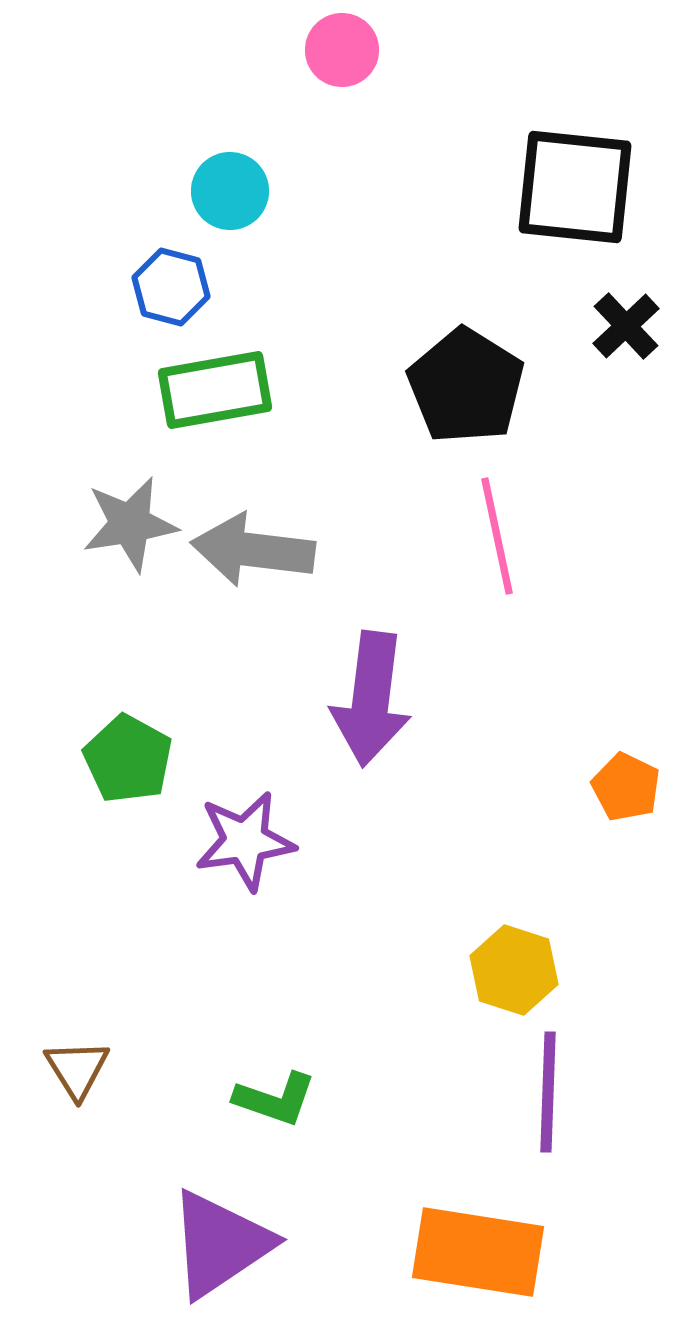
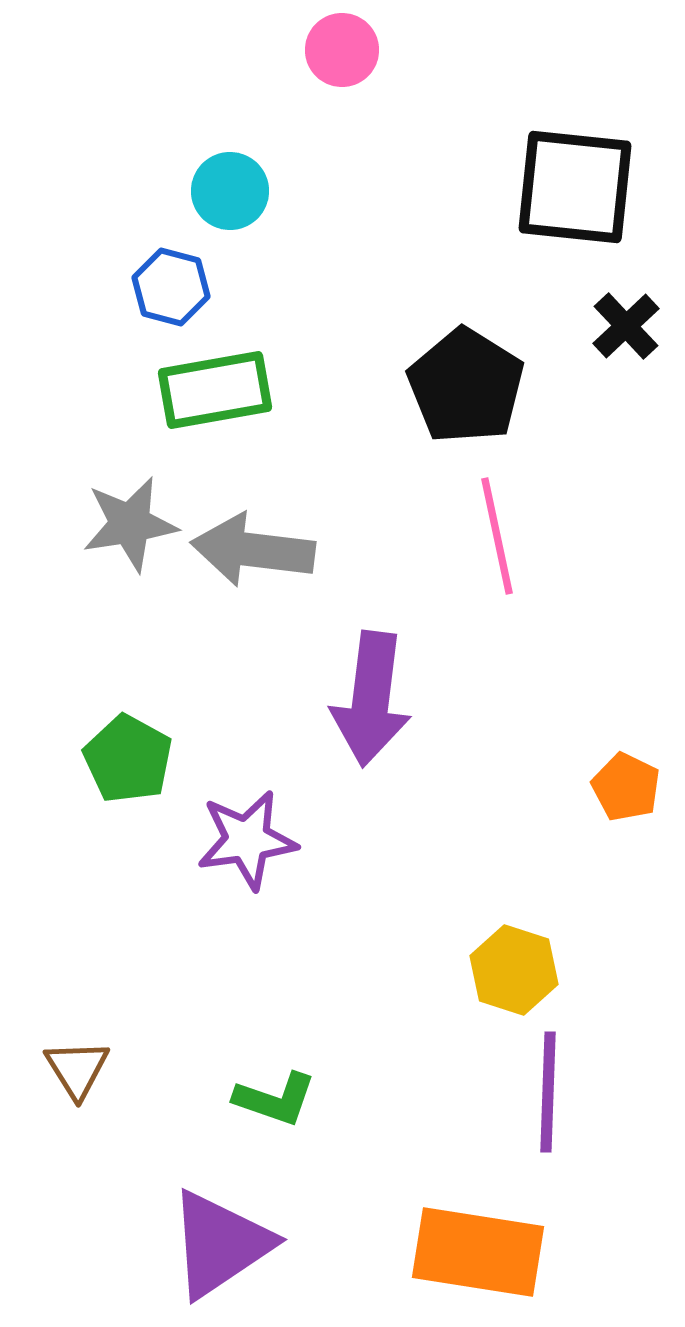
purple star: moved 2 px right, 1 px up
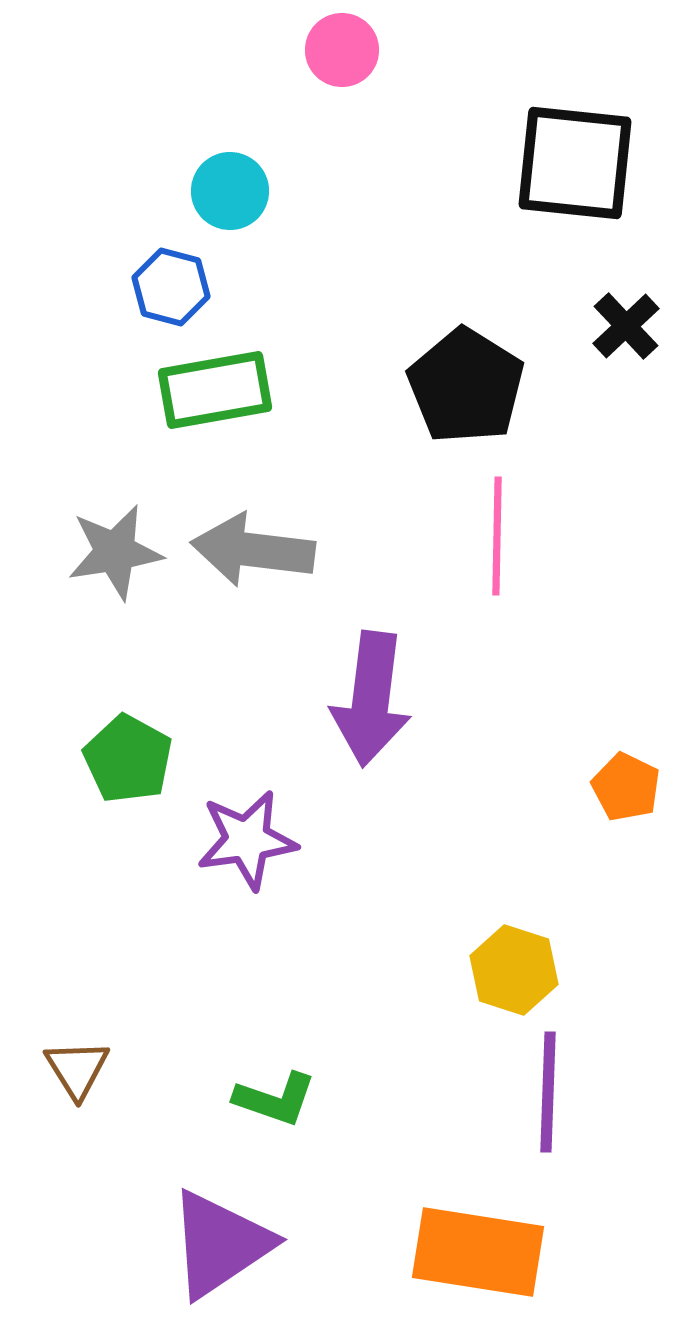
black square: moved 24 px up
gray star: moved 15 px left, 28 px down
pink line: rotated 13 degrees clockwise
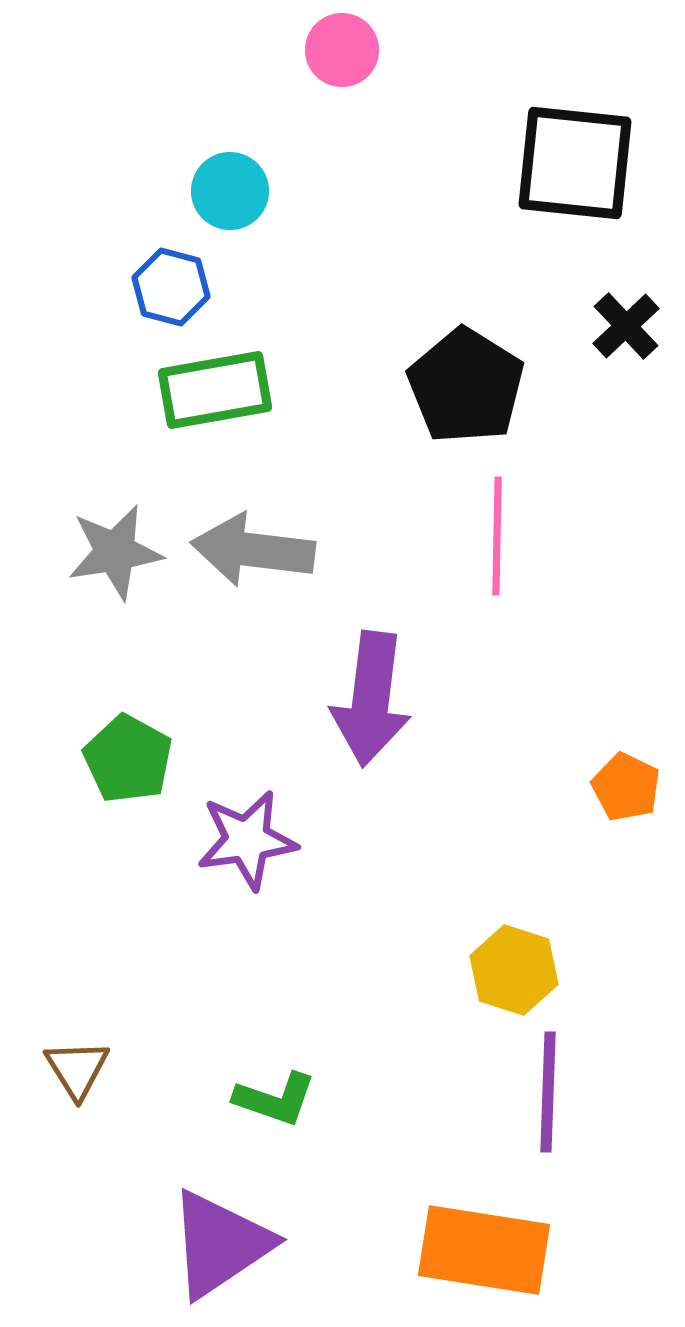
orange rectangle: moved 6 px right, 2 px up
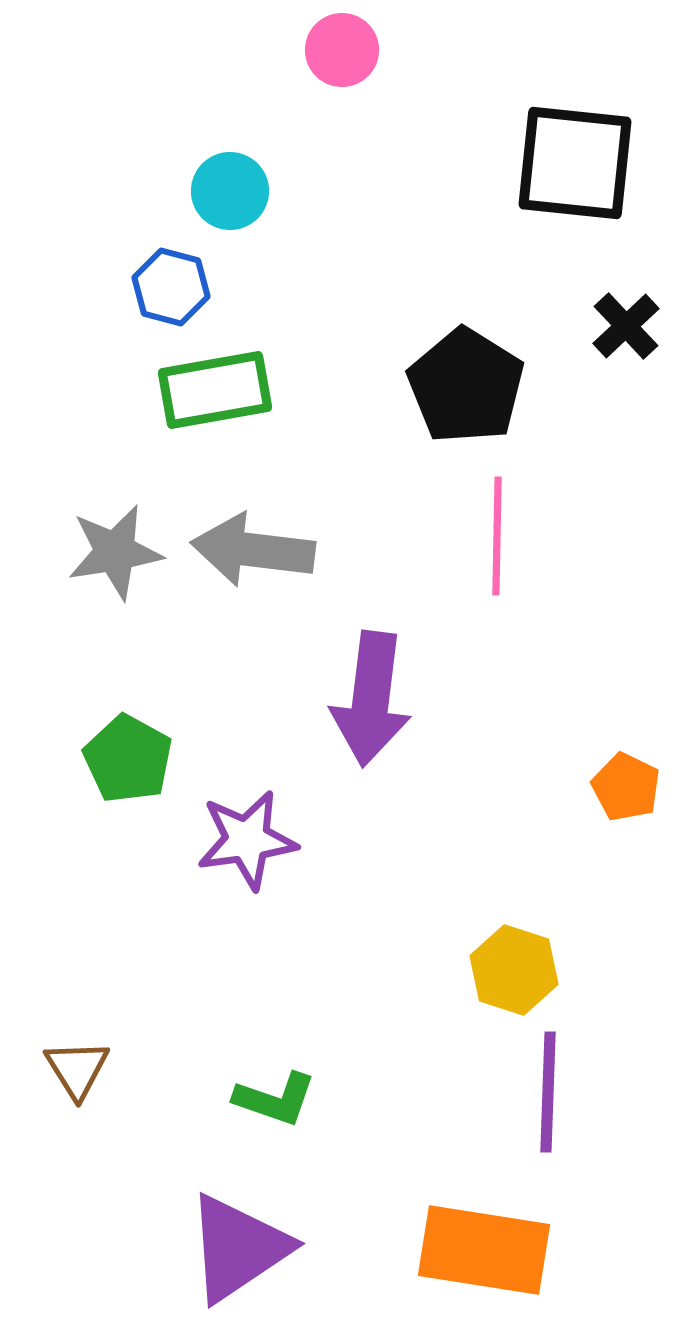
purple triangle: moved 18 px right, 4 px down
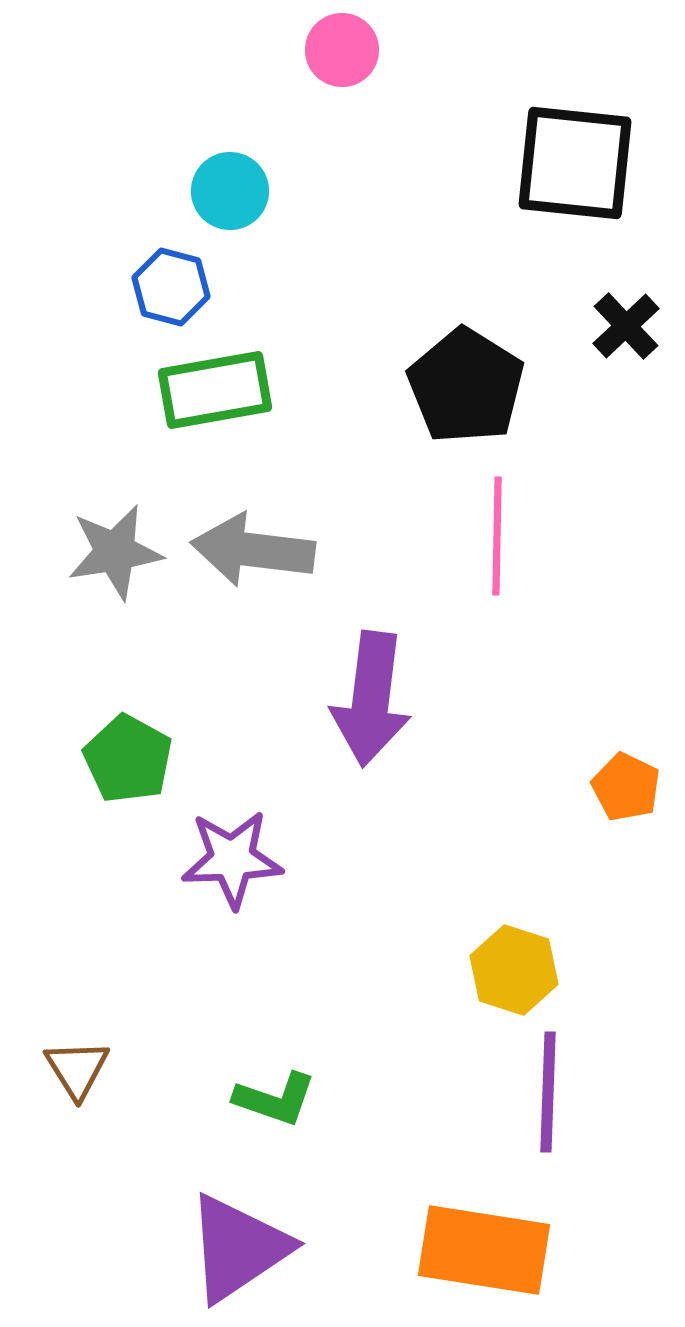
purple star: moved 15 px left, 19 px down; rotated 6 degrees clockwise
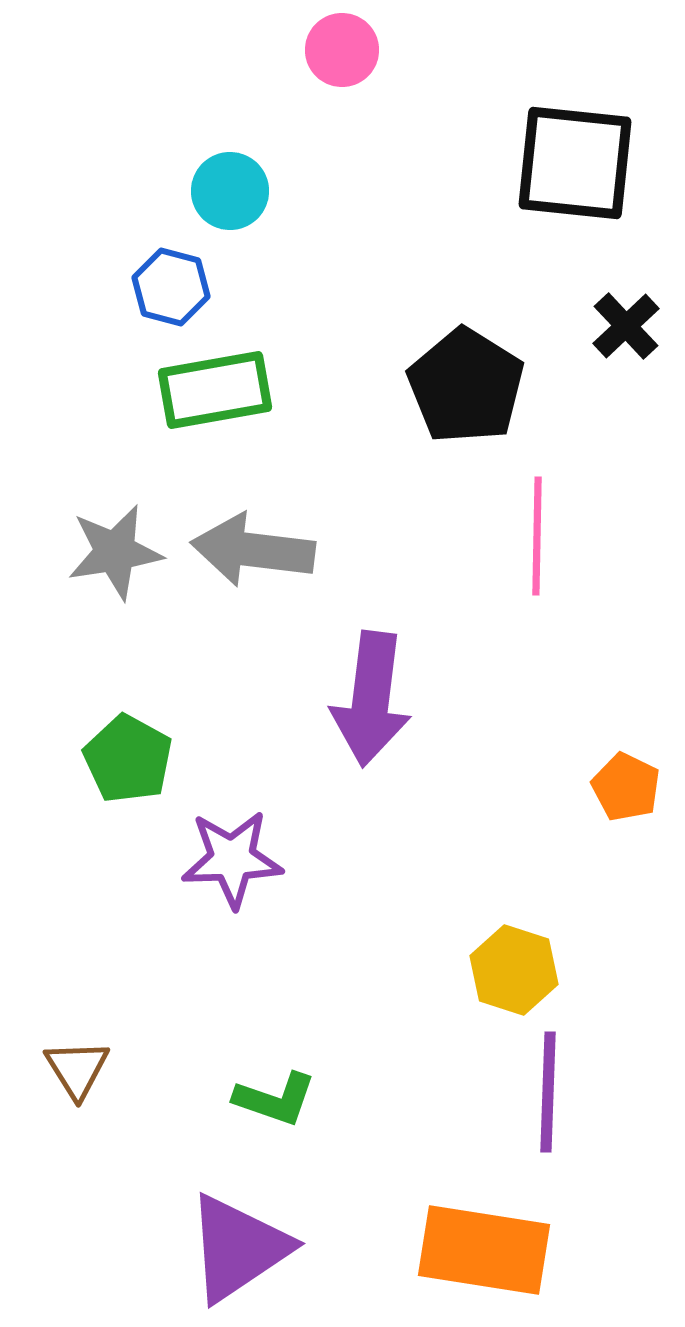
pink line: moved 40 px right
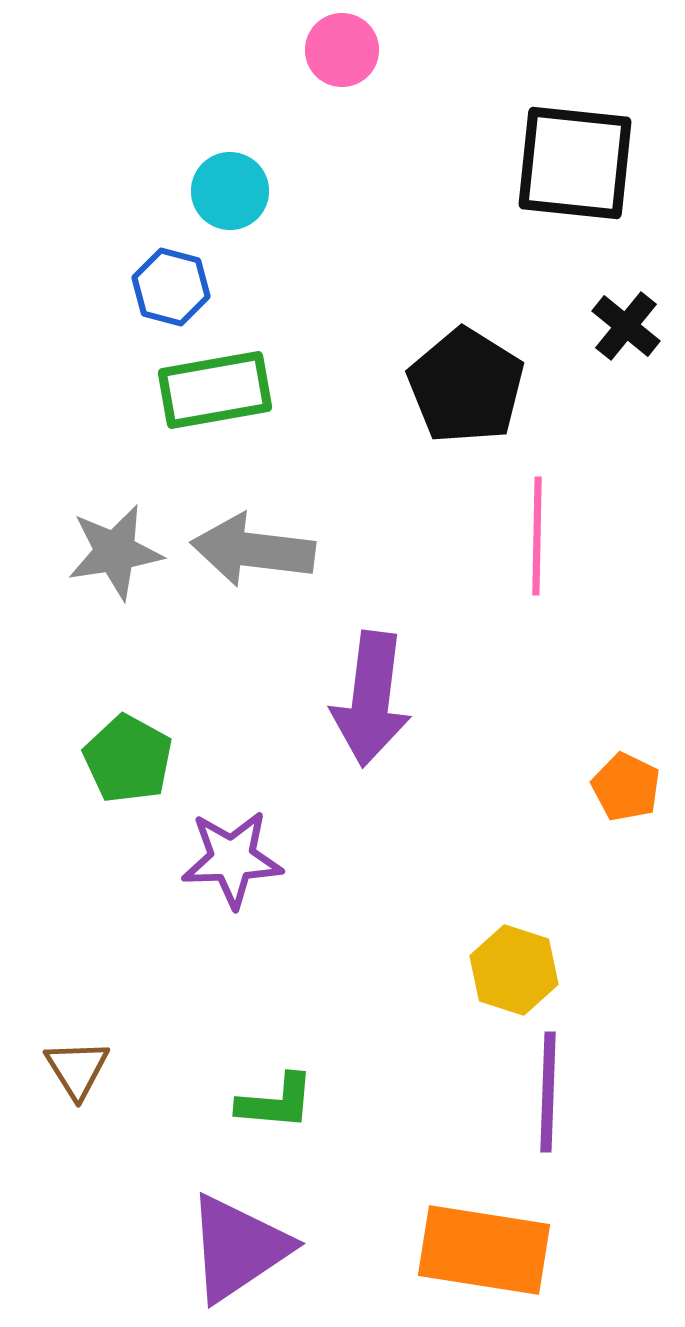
black cross: rotated 8 degrees counterclockwise
green L-shape: moved 1 px right, 3 px down; rotated 14 degrees counterclockwise
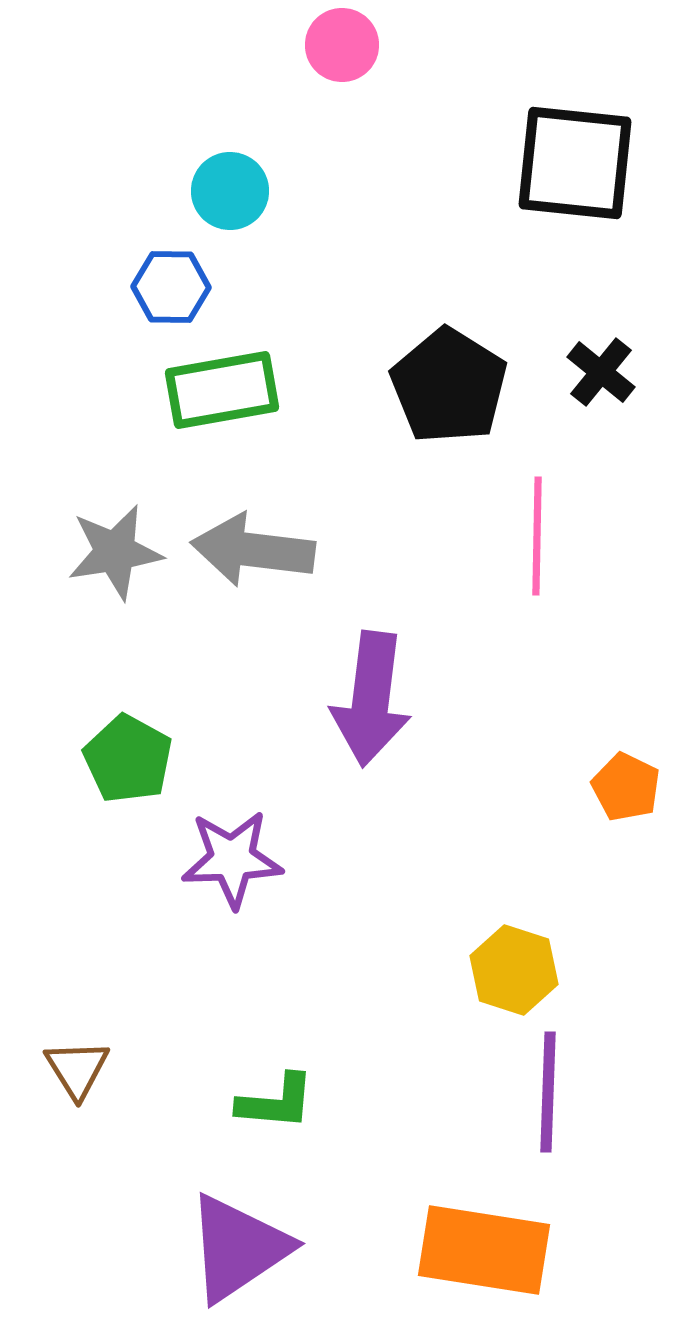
pink circle: moved 5 px up
blue hexagon: rotated 14 degrees counterclockwise
black cross: moved 25 px left, 46 px down
black pentagon: moved 17 px left
green rectangle: moved 7 px right
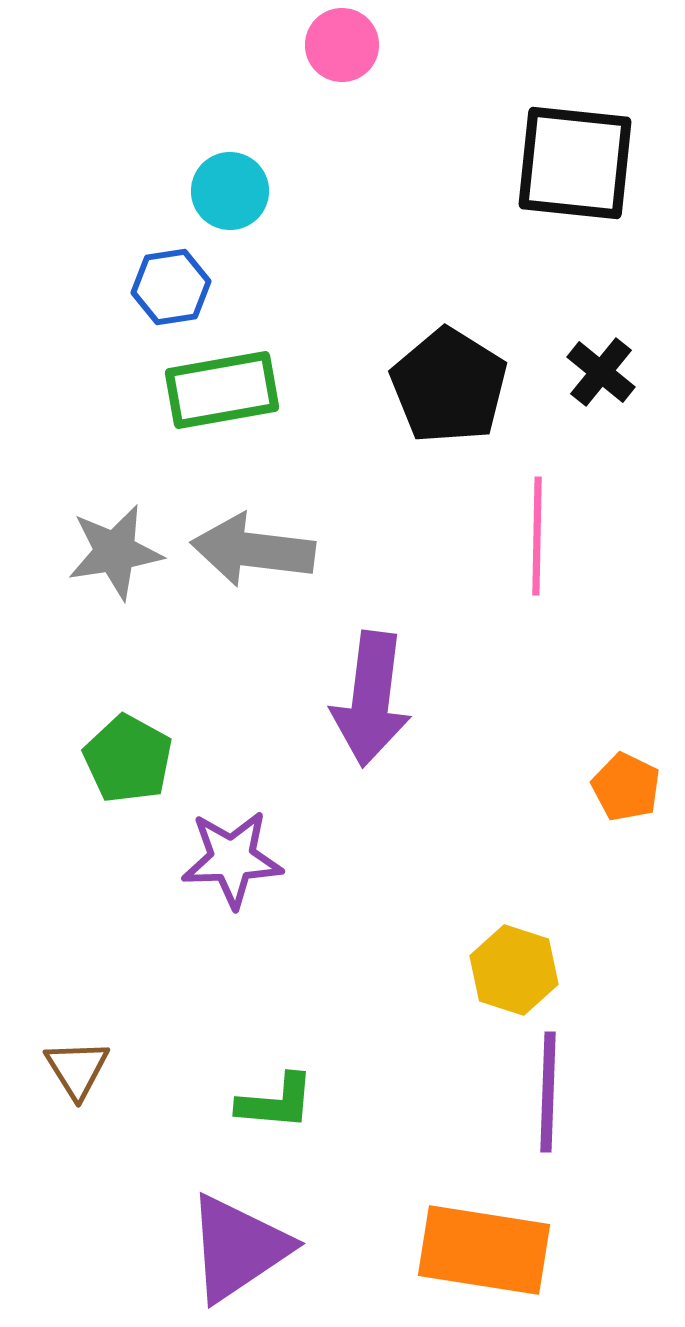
blue hexagon: rotated 10 degrees counterclockwise
